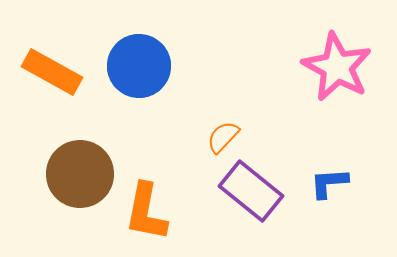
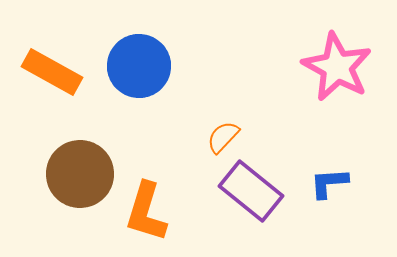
orange L-shape: rotated 6 degrees clockwise
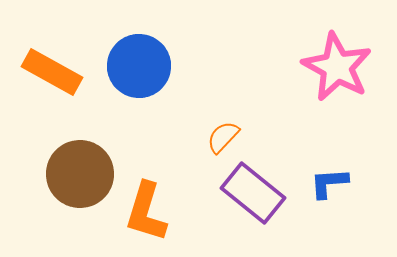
purple rectangle: moved 2 px right, 2 px down
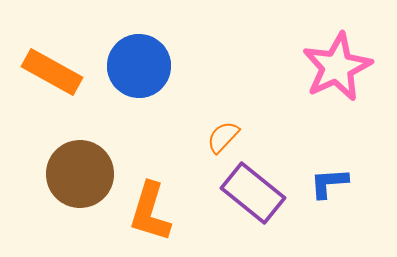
pink star: rotated 18 degrees clockwise
orange L-shape: moved 4 px right
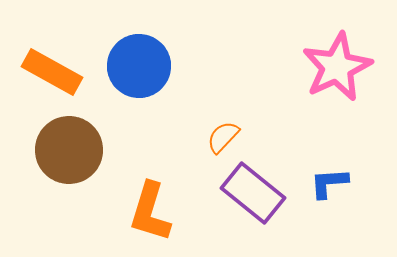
brown circle: moved 11 px left, 24 px up
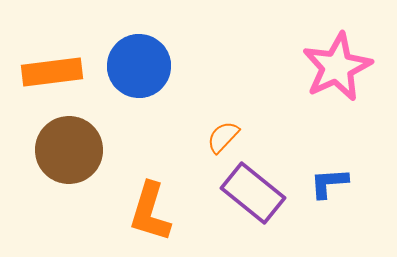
orange rectangle: rotated 36 degrees counterclockwise
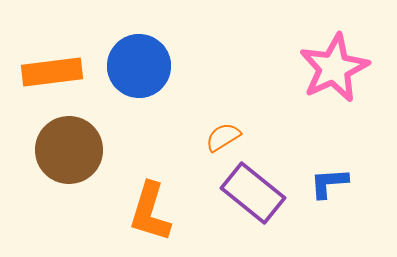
pink star: moved 3 px left, 1 px down
orange semicircle: rotated 15 degrees clockwise
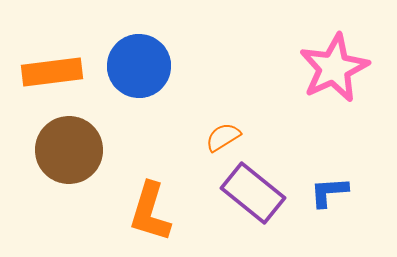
blue L-shape: moved 9 px down
